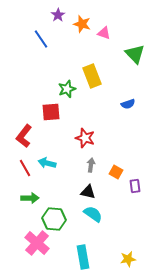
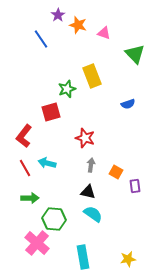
orange star: moved 4 px left, 1 px down
red square: rotated 12 degrees counterclockwise
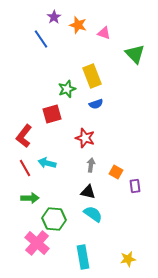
purple star: moved 4 px left, 2 px down
blue semicircle: moved 32 px left
red square: moved 1 px right, 2 px down
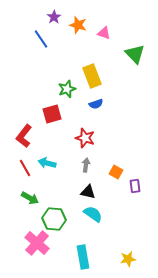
gray arrow: moved 5 px left
green arrow: rotated 30 degrees clockwise
